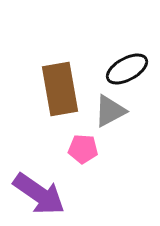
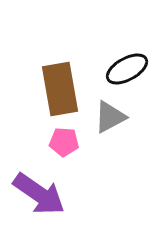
gray triangle: moved 6 px down
pink pentagon: moved 19 px left, 7 px up
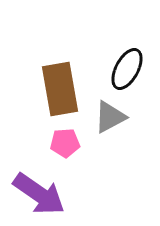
black ellipse: rotated 33 degrees counterclockwise
pink pentagon: moved 1 px right, 1 px down; rotated 8 degrees counterclockwise
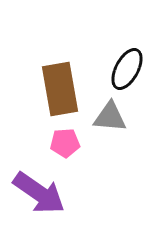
gray triangle: rotated 33 degrees clockwise
purple arrow: moved 1 px up
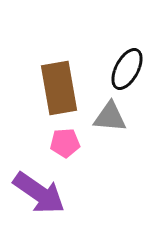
brown rectangle: moved 1 px left, 1 px up
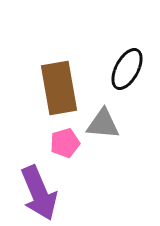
gray triangle: moved 7 px left, 7 px down
pink pentagon: rotated 12 degrees counterclockwise
purple arrow: rotated 32 degrees clockwise
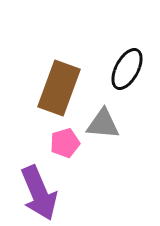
brown rectangle: rotated 30 degrees clockwise
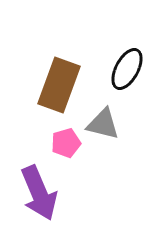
brown rectangle: moved 3 px up
gray triangle: rotated 9 degrees clockwise
pink pentagon: moved 1 px right
